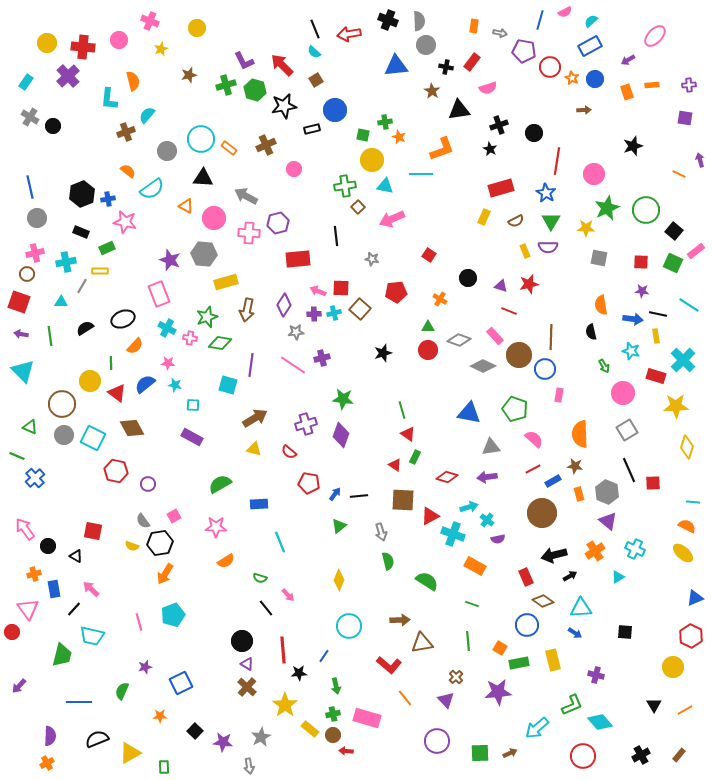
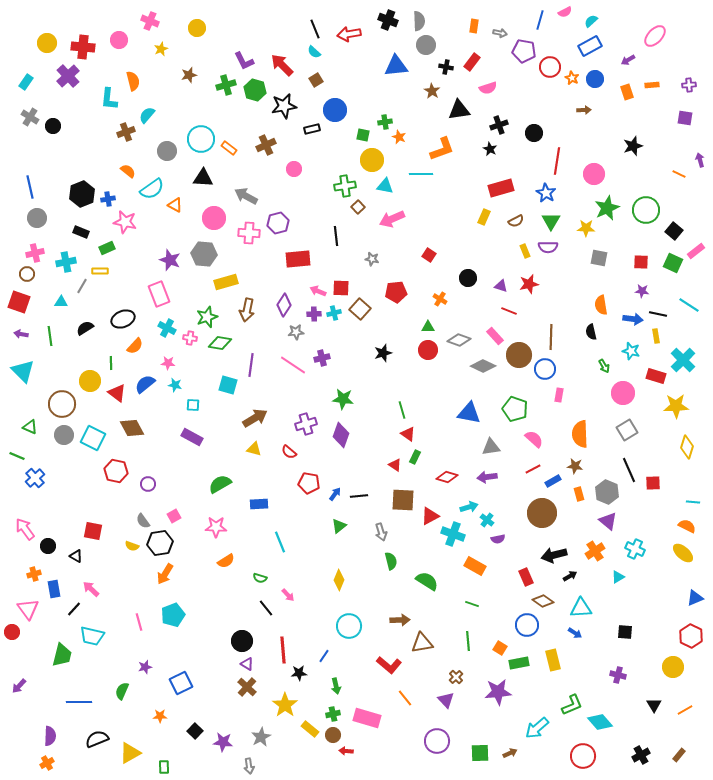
orange triangle at (186, 206): moved 11 px left, 1 px up
green semicircle at (388, 561): moved 3 px right
purple cross at (596, 675): moved 22 px right
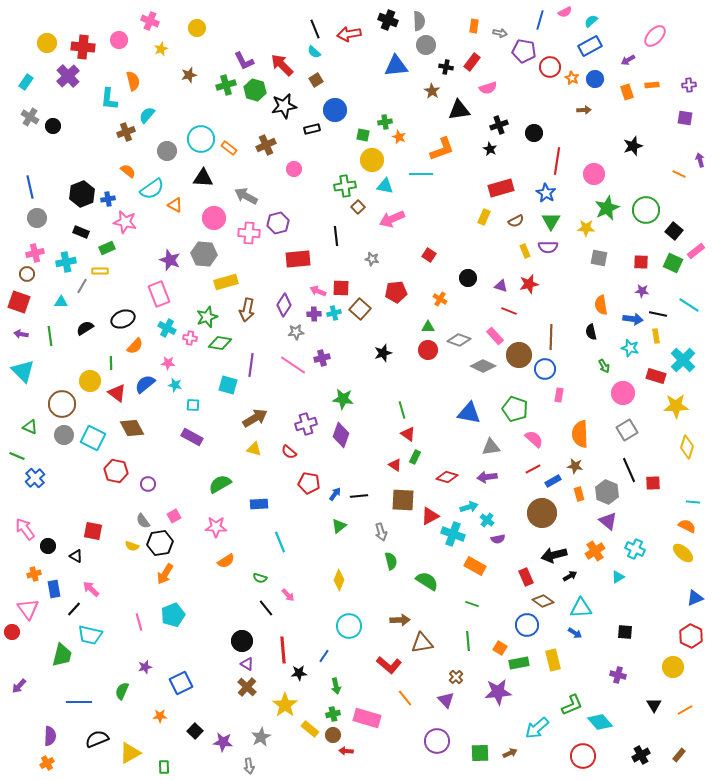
cyan star at (631, 351): moved 1 px left, 3 px up
cyan trapezoid at (92, 636): moved 2 px left, 1 px up
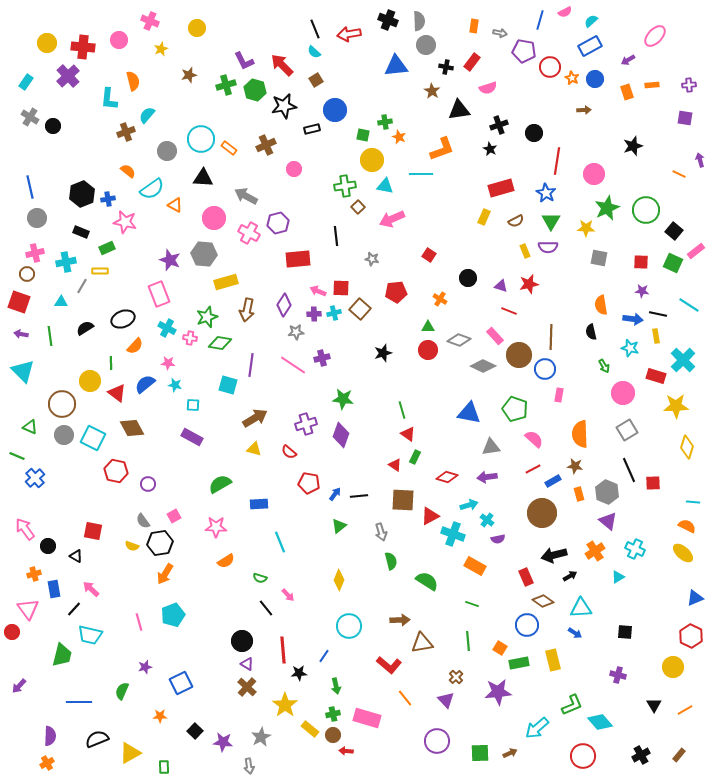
pink cross at (249, 233): rotated 25 degrees clockwise
cyan arrow at (469, 507): moved 2 px up
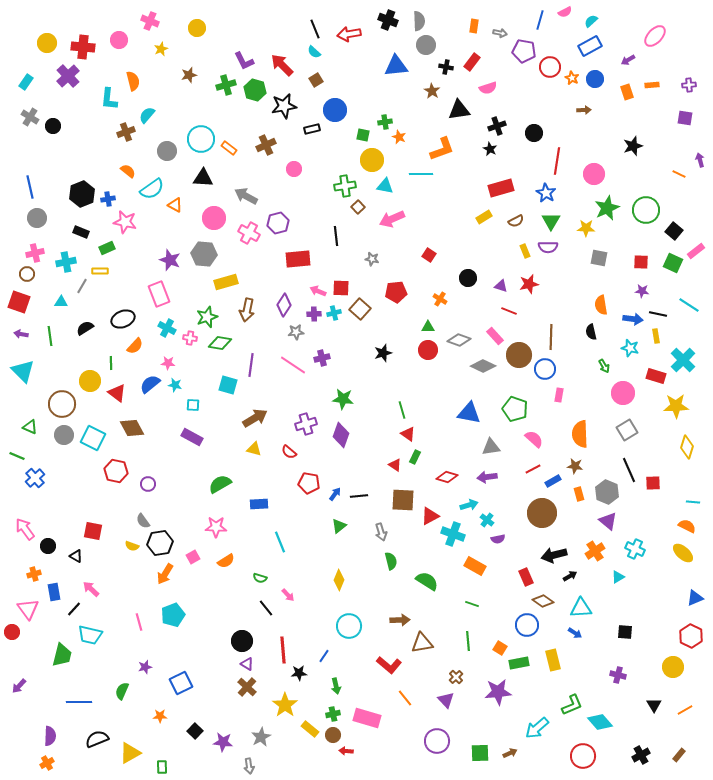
black cross at (499, 125): moved 2 px left, 1 px down
yellow rectangle at (484, 217): rotated 35 degrees clockwise
blue semicircle at (145, 384): moved 5 px right
pink square at (174, 516): moved 19 px right, 41 px down
blue rectangle at (54, 589): moved 3 px down
green rectangle at (164, 767): moved 2 px left
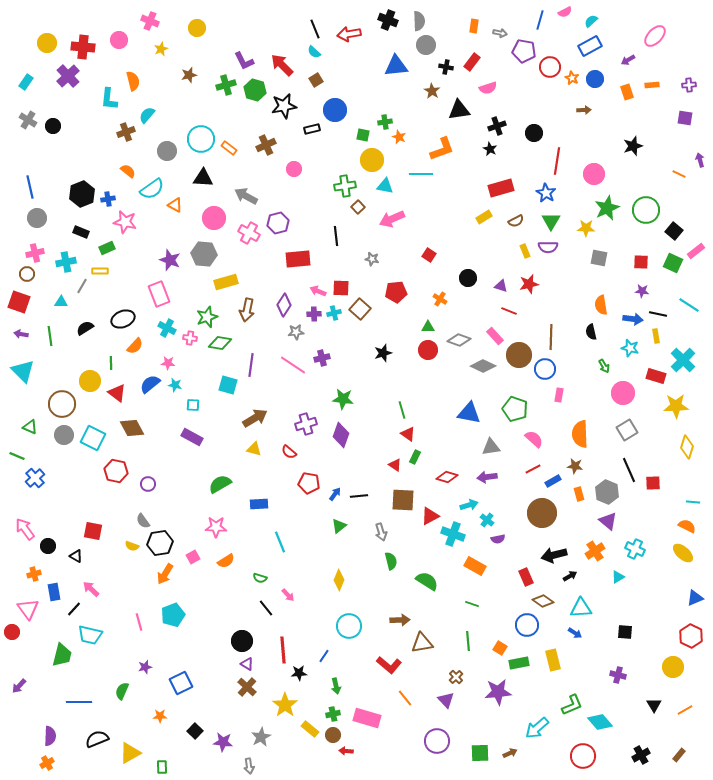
gray cross at (30, 117): moved 2 px left, 3 px down
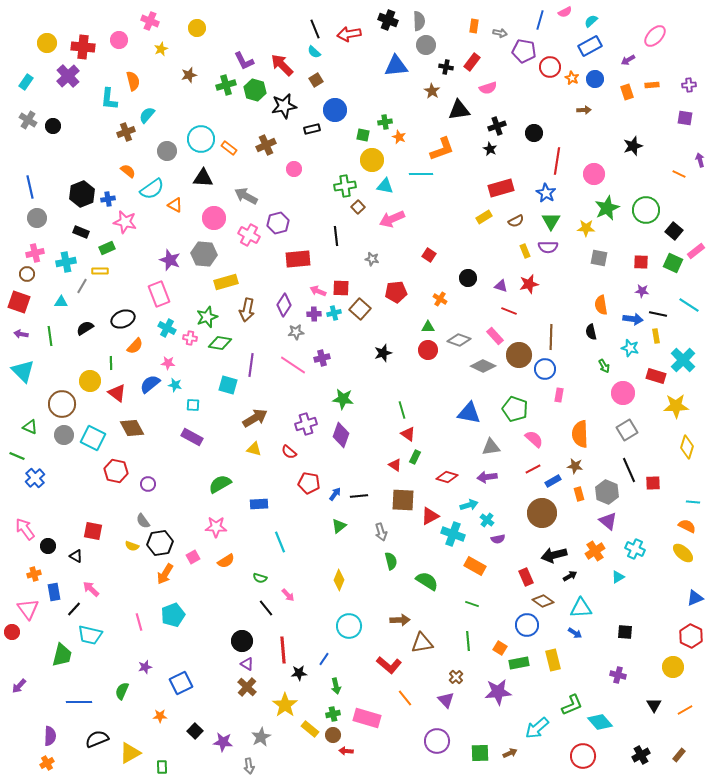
pink cross at (249, 233): moved 2 px down
blue line at (324, 656): moved 3 px down
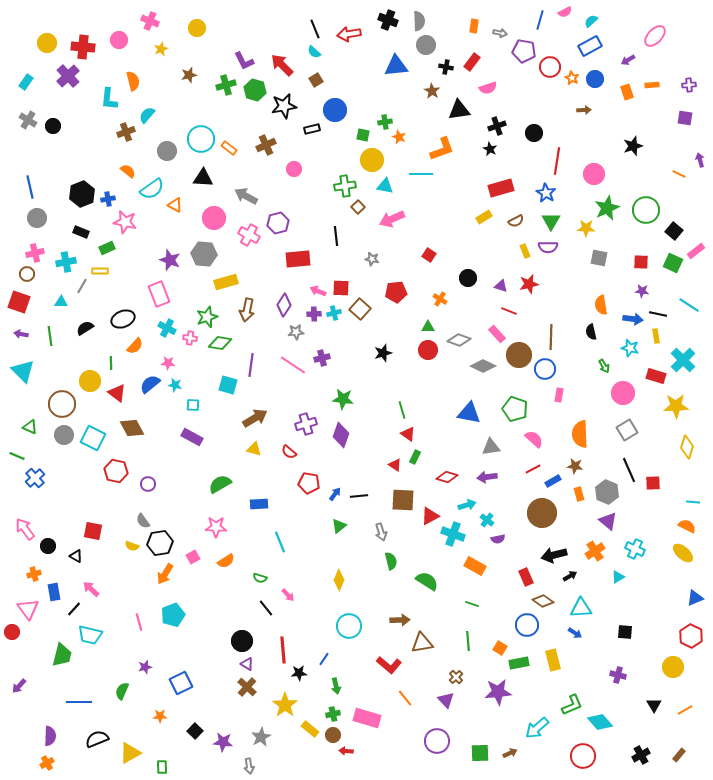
pink rectangle at (495, 336): moved 2 px right, 2 px up
cyan arrow at (469, 505): moved 2 px left
